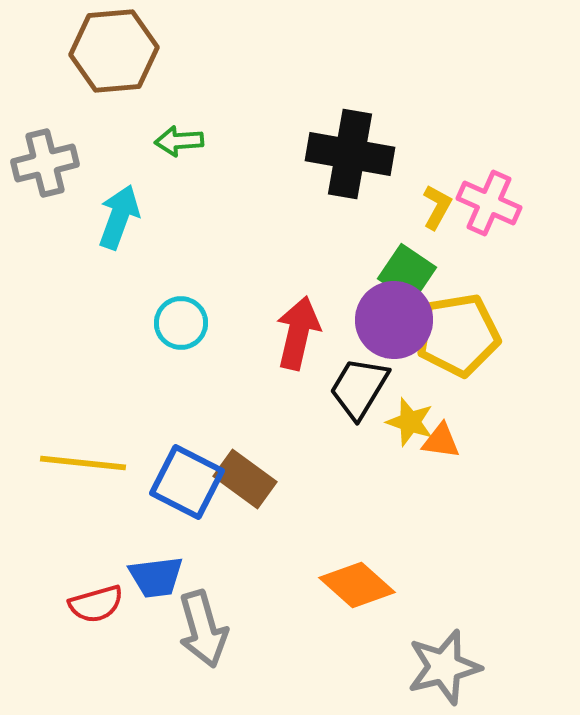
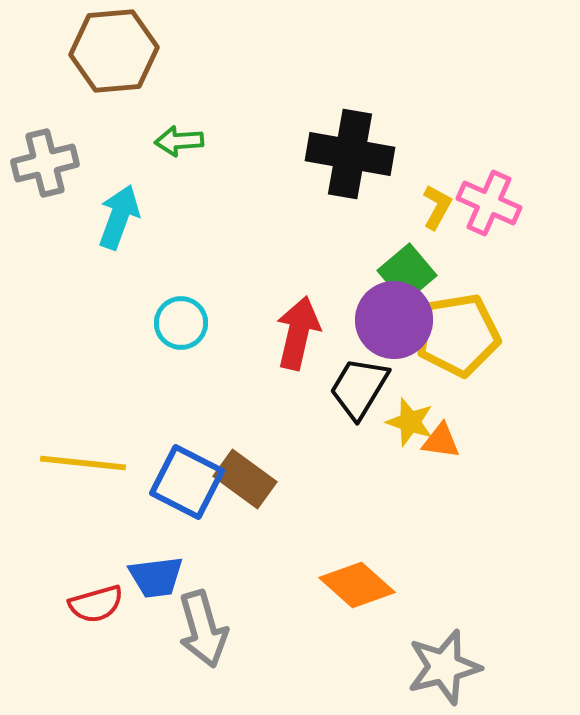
green square: rotated 16 degrees clockwise
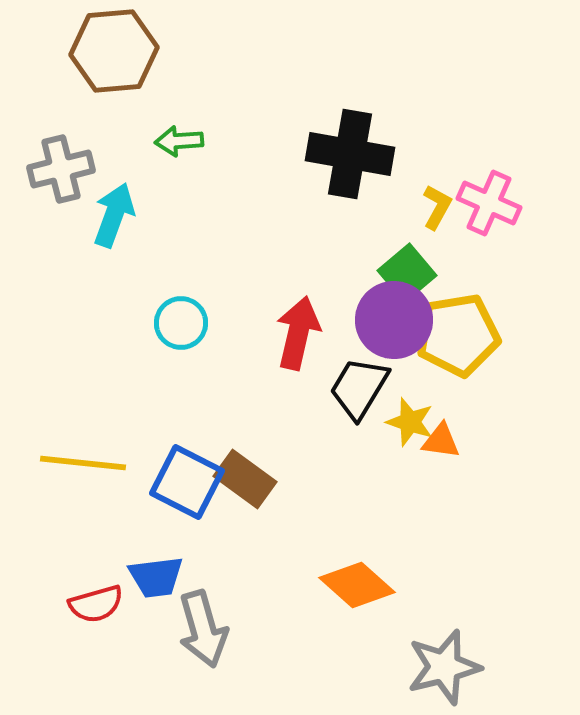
gray cross: moved 16 px right, 6 px down
cyan arrow: moved 5 px left, 2 px up
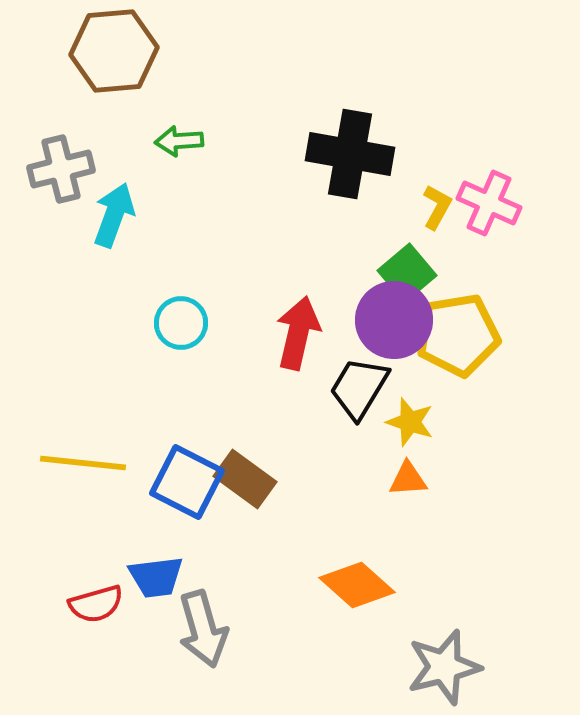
orange triangle: moved 33 px left, 38 px down; rotated 12 degrees counterclockwise
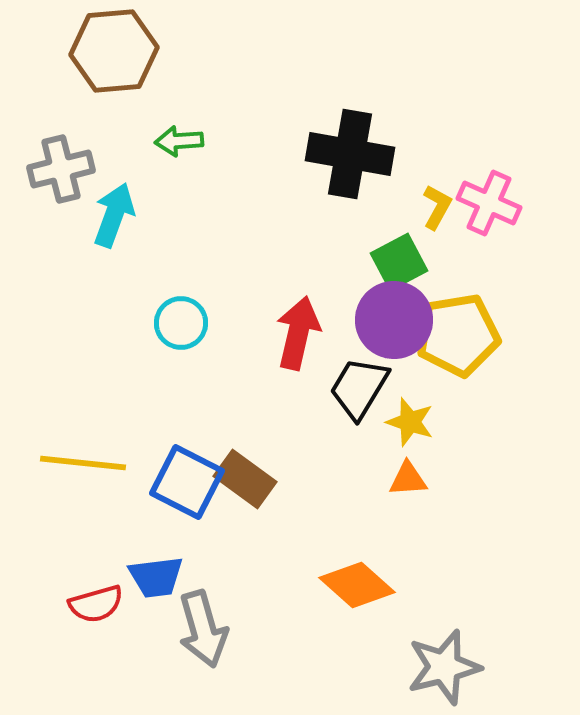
green square: moved 8 px left, 11 px up; rotated 12 degrees clockwise
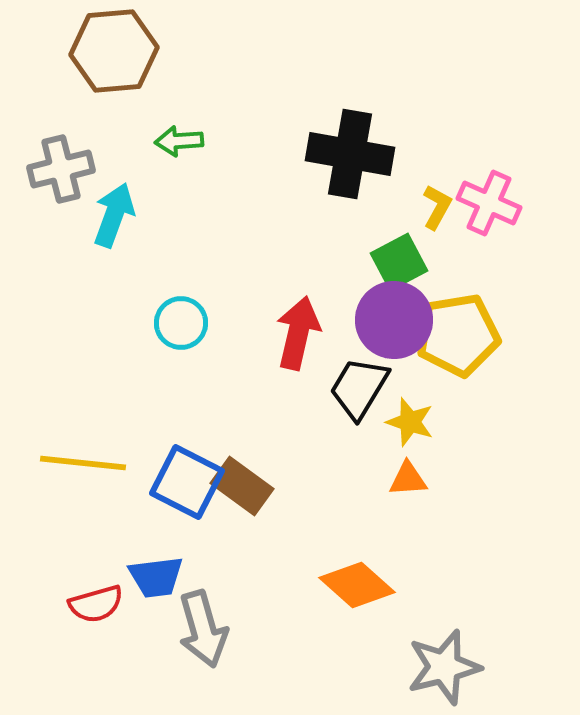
brown rectangle: moved 3 px left, 7 px down
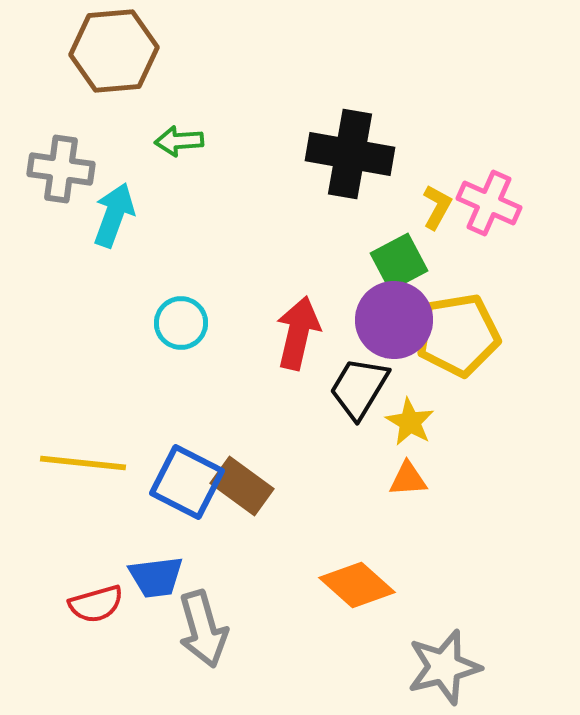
gray cross: rotated 22 degrees clockwise
yellow star: rotated 12 degrees clockwise
